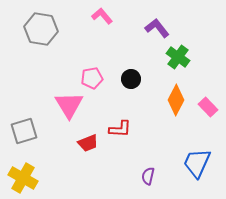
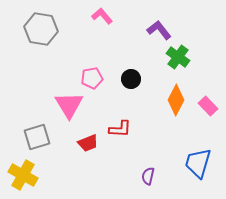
purple L-shape: moved 2 px right, 2 px down
pink rectangle: moved 1 px up
gray square: moved 13 px right, 6 px down
blue trapezoid: moved 1 px right; rotated 8 degrees counterclockwise
yellow cross: moved 3 px up
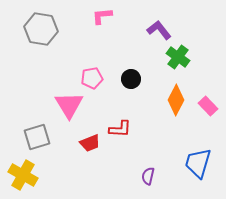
pink L-shape: rotated 55 degrees counterclockwise
red trapezoid: moved 2 px right
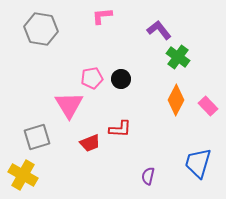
black circle: moved 10 px left
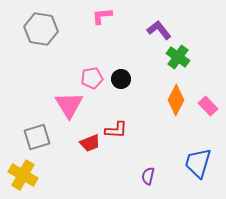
red L-shape: moved 4 px left, 1 px down
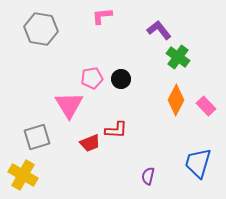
pink rectangle: moved 2 px left
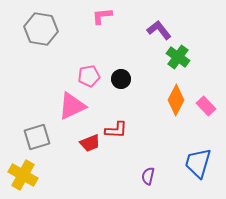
pink pentagon: moved 3 px left, 2 px up
pink triangle: moved 3 px right, 1 px down; rotated 36 degrees clockwise
